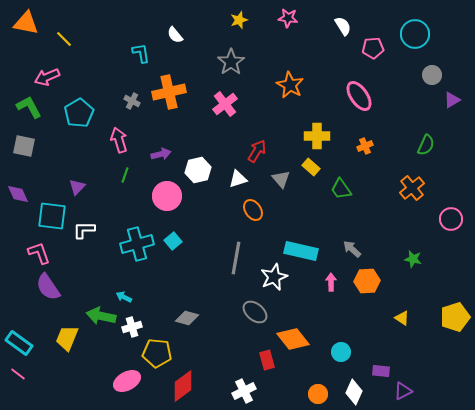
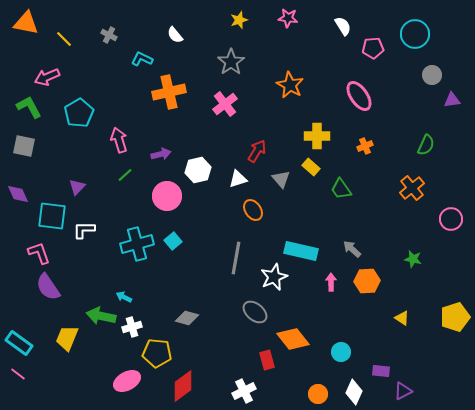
cyan L-shape at (141, 53): moved 1 px right, 6 px down; rotated 55 degrees counterclockwise
purple triangle at (452, 100): rotated 24 degrees clockwise
gray cross at (132, 101): moved 23 px left, 66 px up
green line at (125, 175): rotated 28 degrees clockwise
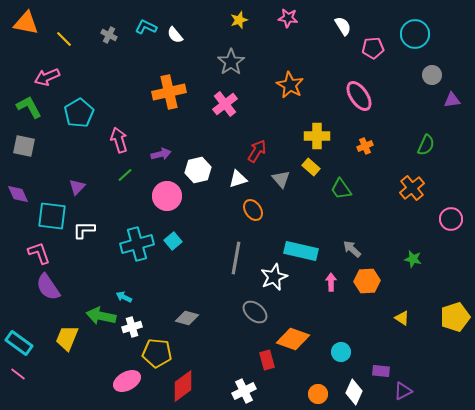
cyan L-shape at (142, 59): moved 4 px right, 32 px up
orange diamond at (293, 339): rotated 32 degrees counterclockwise
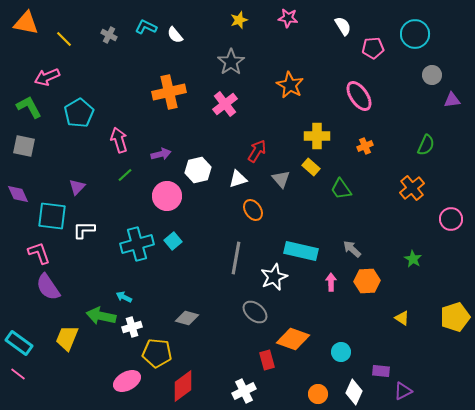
green star at (413, 259): rotated 18 degrees clockwise
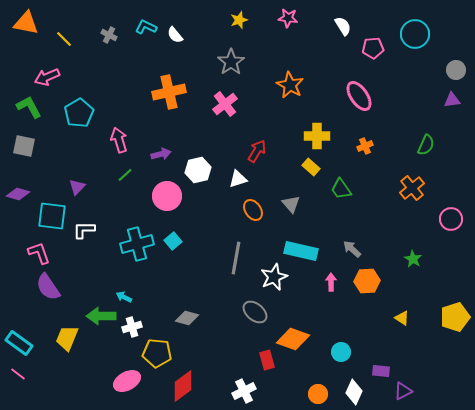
gray circle at (432, 75): moved 24 px right, 5 px up
gray triangle at (281, 179): moved 10 px right, 25 px down
purple diamond at (18, 194): rotated 50 degrees counterclockwise
green arrow at (101, 316): rotated 12 degrees counterclockwise
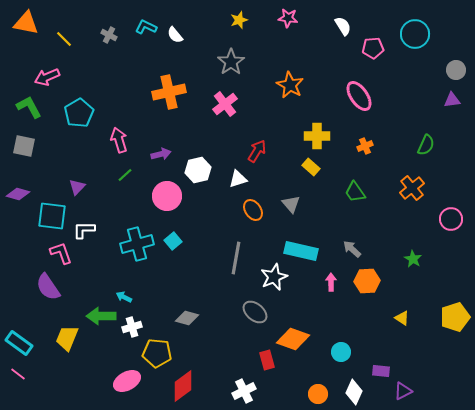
green trapezoid at (341, 189): moved 14 px right, 3 px down
pink L-shape at (39, 253): moved 22 px right
